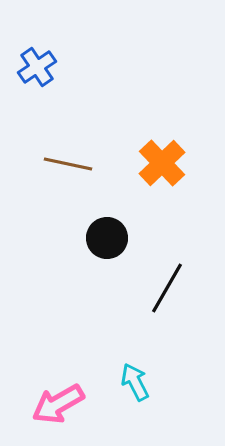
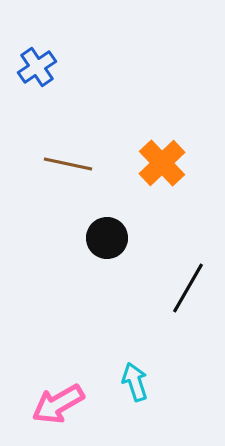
black line: moved 21 px right
cyan arrow: rotated 9 degrees clockwise
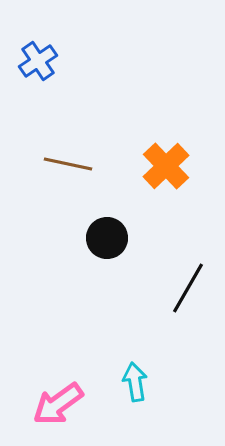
blue cross: moved 1 px right, 6 px up
orange cross: moved 4 px right, 3 px down
cyan arrow: rotated 9 degrees clockwise
pink arrow: rotated 6 degrees counterclockwise
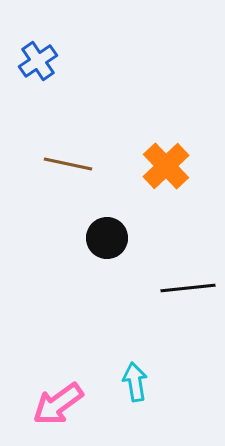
black line: rotated 54 degrees clockwise
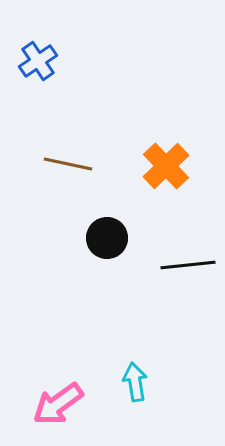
black line: moved 23 px up
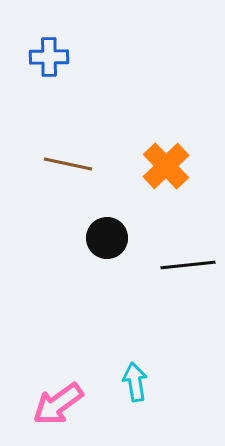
blue cross: moved 11 px right, 4 px up; rotated 33 degrees clockwise
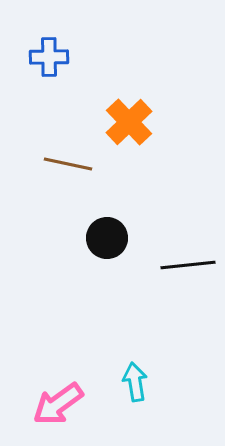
orange cross: moved 37 px left, 44 px up
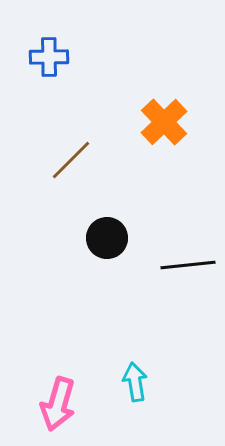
orange cross: moved 35 px right
brown line: moved 3 px right, 4 px up; rotated 57 degrees counterclockwise
pink arrow: rotated 38 degrees counterclockwise
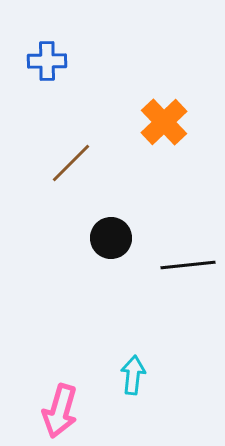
blue cross: moved 2 px left, 4 px down
brown line: moved 3 px down
black circle: moved 4 px right
cyan arrow: moved 2 px left, 7 px up; rotated 15 degrees clockwise
pink arrow: moved 2 px right, 7 px down
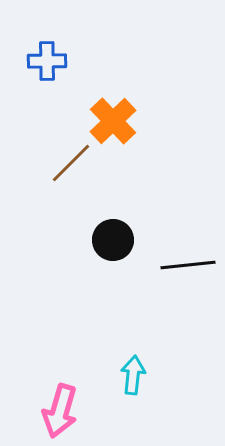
orange cross: moved 51 px left, 1 px up
black circle: moved 2 px right, 2 px down
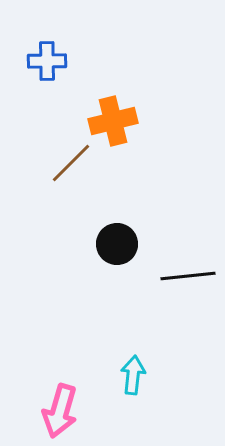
orange cross: rotated 30 degrees clockwise
black circle: moved 4 px right, 4 px down
black line: moved 11 px down
